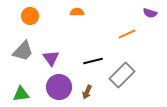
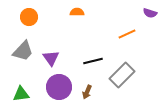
orange circle: moved 1 px left, 1 px down
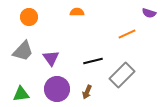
purple semicircle: moved 1 px left
purple circle: moved 2 px left, 2 px down
